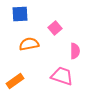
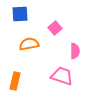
orange rectangle: rotated 42 degrees counterclockwise
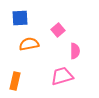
blue square: moved 4 px down
pink square: moved 3 px right, 2 px down
pink trapezoid: rotated 35 degrees counterclockwise
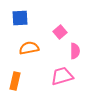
pink square: moved 2 px right, 2 px down
orange semicircle: moved 4 px down
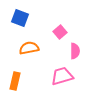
blue square: rotated 24 degrees clockwise
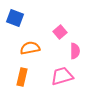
blue square: moved 5 px left
orange semicircle: moved 1 px right
orange rectangle: moved 7 px right, 4 px up
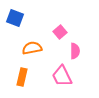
orange semicircle: moved 2 px right
pink trapezoid: rotated 100 degrees counterclockwise
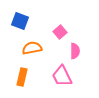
blue square: moved 5 px right, 3 px down
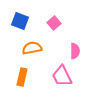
pink square: moved 6 px left, 9 px up
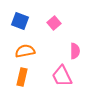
orange semicircle: moved 7 px left, 3 px down
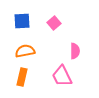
blue square: moved 2 px right; rotated 24 degrees counterclockwise
